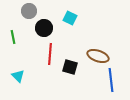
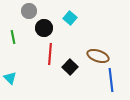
cyan square: rotated 16 degrees clockwise
black square: rotated 28 degrees clockwise
cyan triangle: moved 8 px left, 2 px down
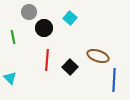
gray circle: moved 1 px down
red line: moved 3 px left, 6 px down
blue line: moved 3 px right; rotated 10 degrees clockwise
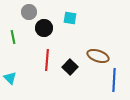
cyan square: rotated 32 degrees counterclockwise
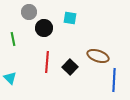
green line: moved 2 px down
red line: moved 2 px down
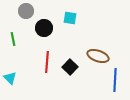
gray circle: moved 3 px left, 1 px up
blue line: moved 1 px right
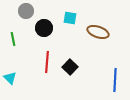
brown ellipse: moved 24 px up
